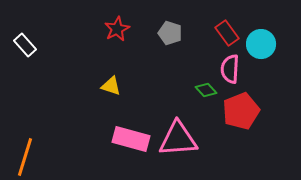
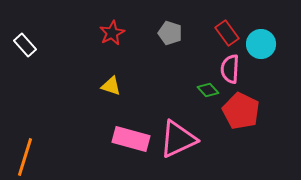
red star: moved 5 px left, 4 px down
green diamond: moved 2 px right
red pentagon: rotated 24 degrees counterclockwise
pink triangle: rotated 21 degrees counterclockwise
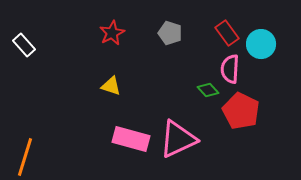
white rectangle: moved 1 px left
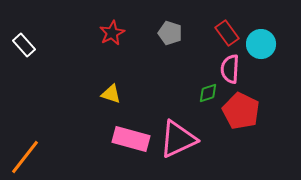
yellow triangle: moved 8 px down
green diamond: moved 3 px down; rotated 65 degrees counterclockwise
orange line: rotated 21 degrees clockwise
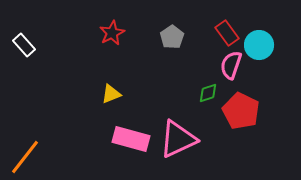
gray pentagon: moved 2 px right, 4 px down; rotated 20 degrees clockwise
cyan circle: moved 2 px left, 1 px down
pink semicircle: moved 1 px right, 4 px up; rotated 16 degrees clockwise
yellow triangle: rotated 40 degrees counterclockwise
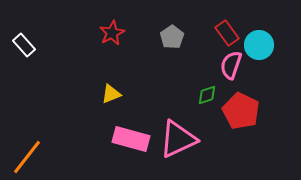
green diamond: moved 1 px left, 2 px down
orange line: moved 2 px right
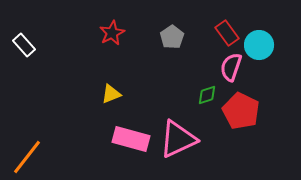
pink semicircle: moved 2 px down
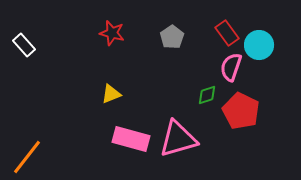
red star: rotated 30 degrees counterclockwise
pink triangle: rotated 9 degrees clockwise
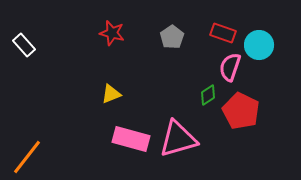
red rectangle: moved 4 px left; rotated 35 degrees counterclockwise
pink semicircle: moved 1 px left
green diamond: moved 1 px right; rotated 15 degrees counterclockwise
